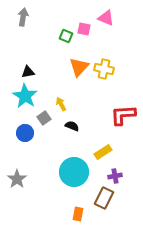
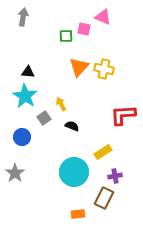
pink triangle: moved 3 px left, 1 px up
green square: rotated 24 degrees counterclockwise
black triangle: rotated 16 degrees clockwise
blue circle: moved 3 px left, 4 px down
gray star: moved 2 px left, 6 px up
orange rectangle: rotated 72 degrees clockwise
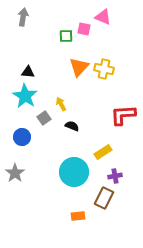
orange rectangle: moved 2 px down
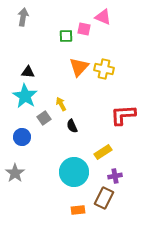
black semicircle: rotated 136 degrees counterclockwise
orange rectangle: moved 6 px up
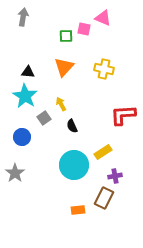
pink triangle: moved 1 px down
orange triangle: moved 15 px left
cyan circle: moved 7 px up
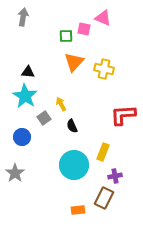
orange triangle: moved 10 px right, 5 px up
yellow rectangle: rotated 36 degrees counterclockwise
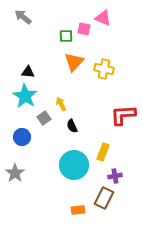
gray arrow: rotated 60 degrees counterclockwise
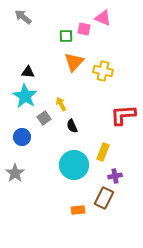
yellow cross: moved 1 px left, 2 px down
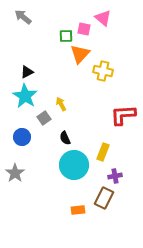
pink triangle: rotated 18 degrees clockwise
orange triangle: moved 6 px right, 8 px up
black triangle: moved 1 px left; rotated 32 degrees counterclockwise
black semicircle: moved 7 px left, 12 px down
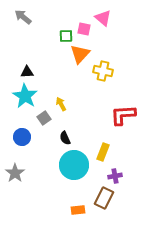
black triangle: rotated 24 degrees clockwise
